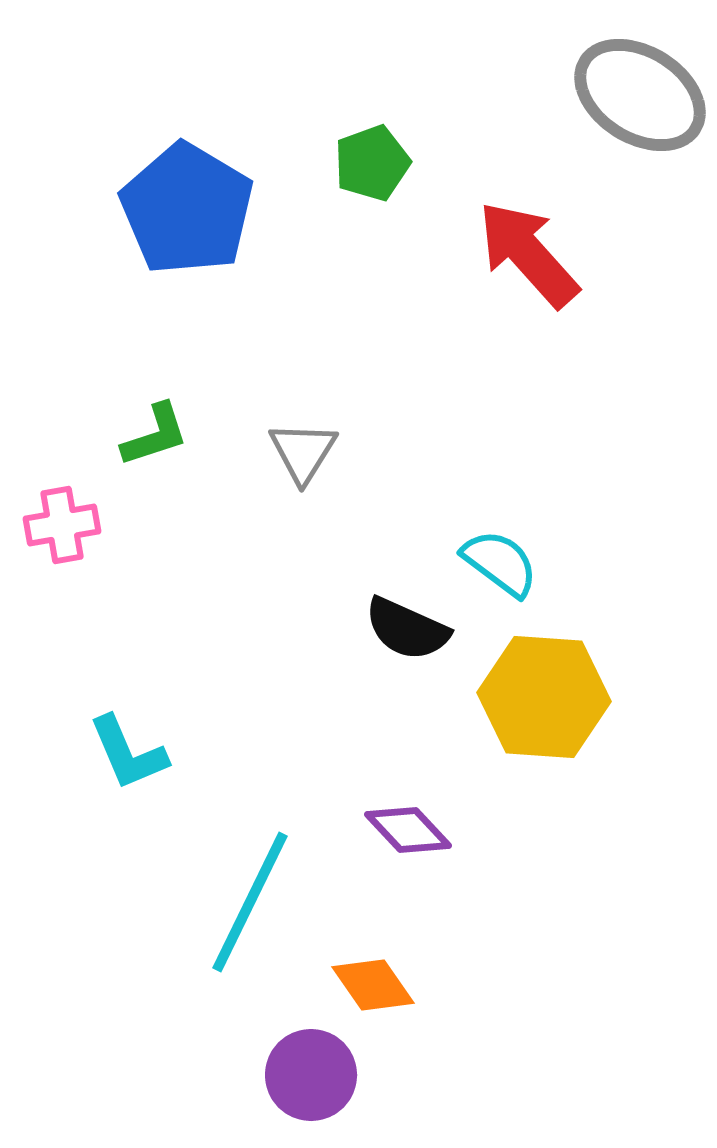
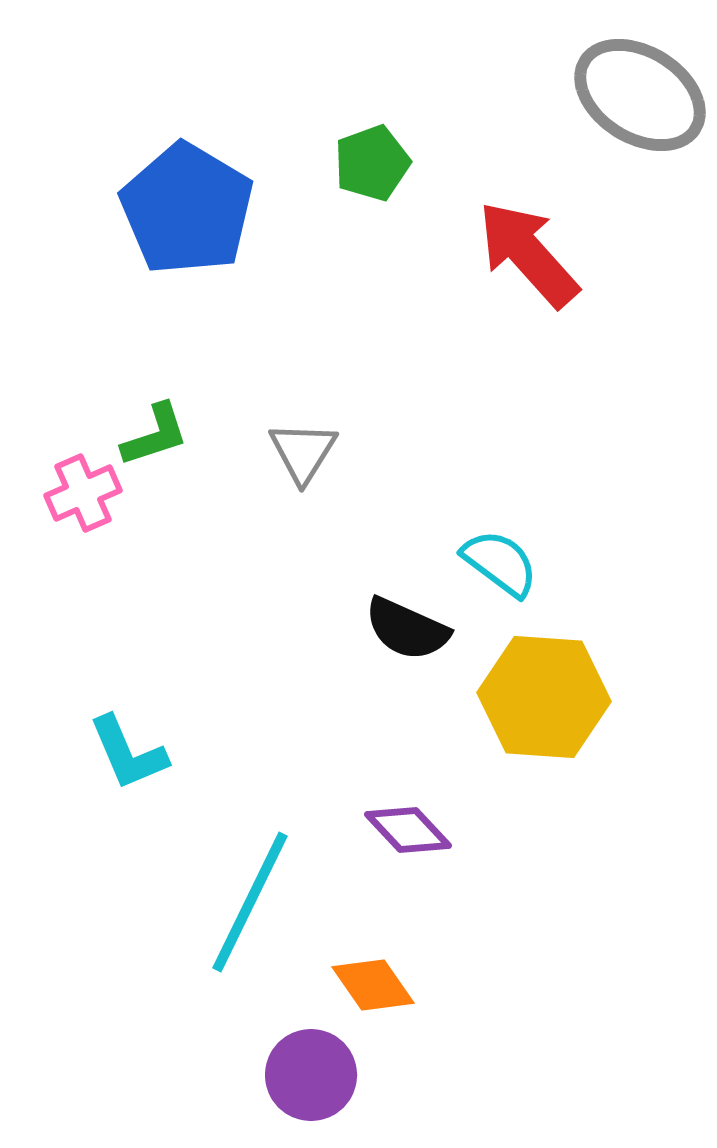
pink cross: moved 21 px right, 32 px up; rotated 14 degrees counterclockwise
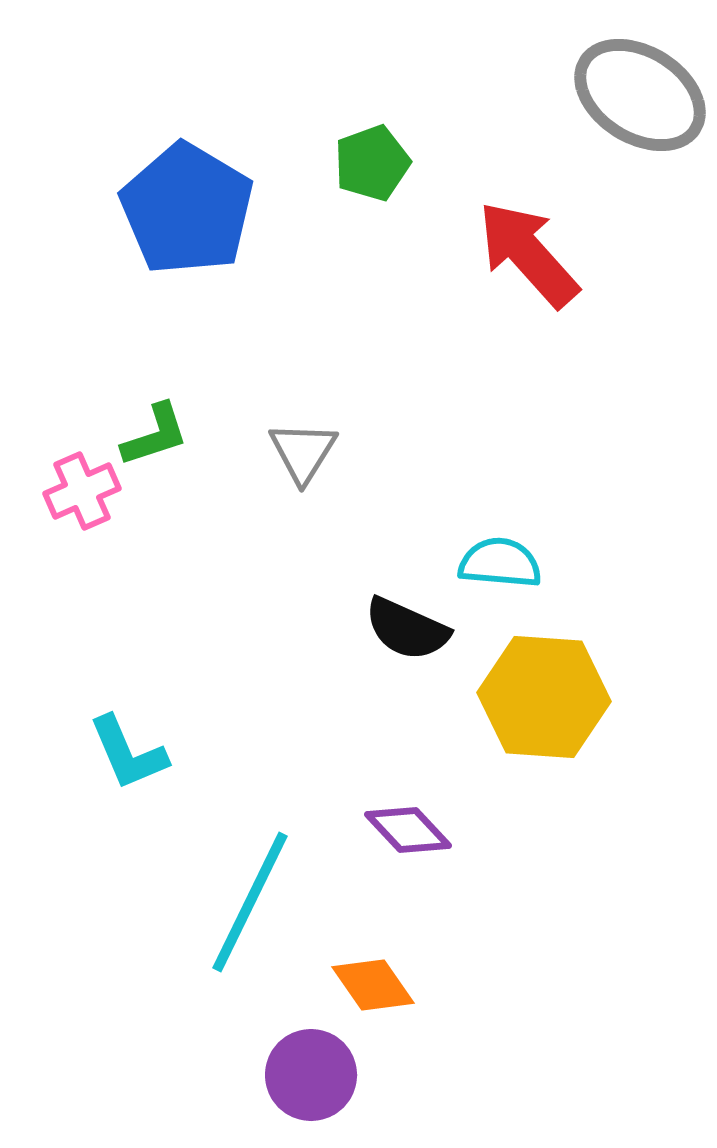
pink cross: moved 1 px left, 2 px up
cyan semicircle: rotated 32 degrees counterclockwise
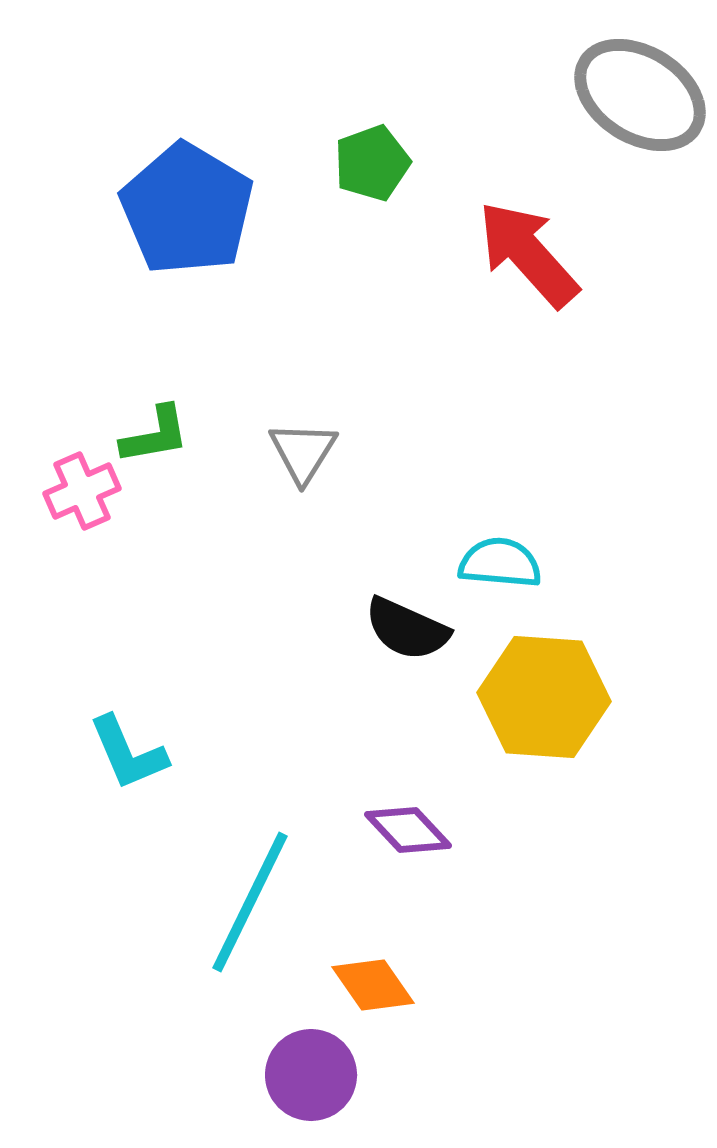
green L-shape: rotated 8 degrees clockwise
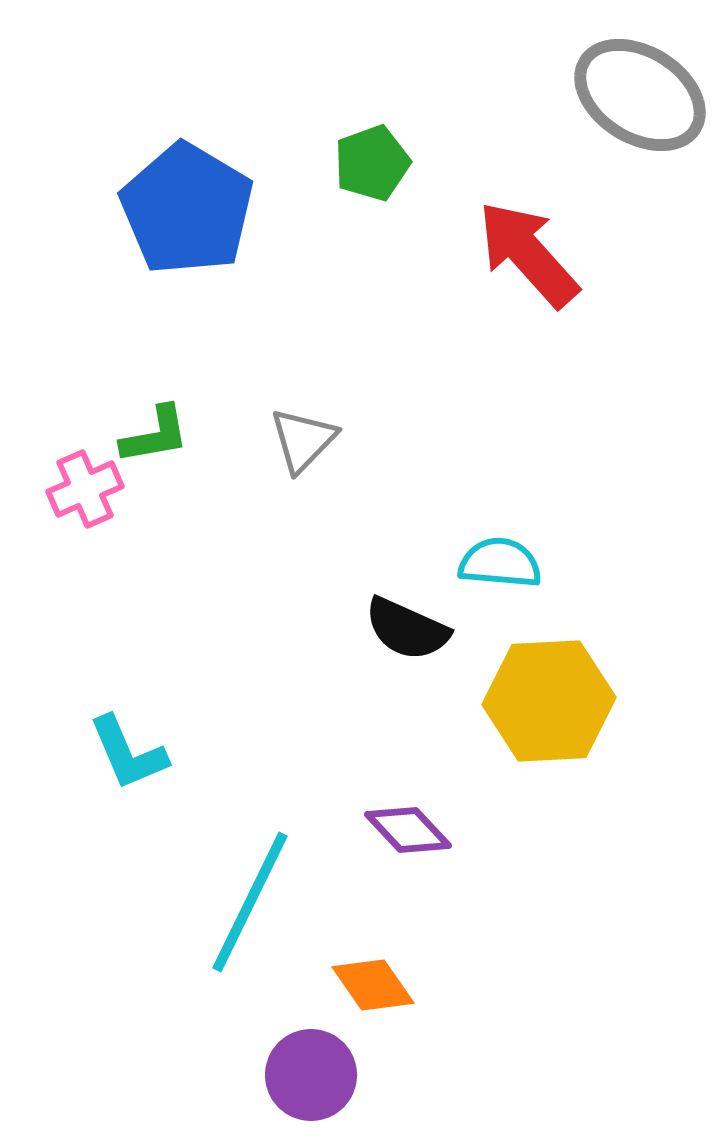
gray triangle: moved 12 px up; rotated 12 degrees clockwise
pink cross: moved 3 px right, 2 px up
yellow hexagon: moved 5 px right, 4 px down; rotated 7 degrees counterclockwise
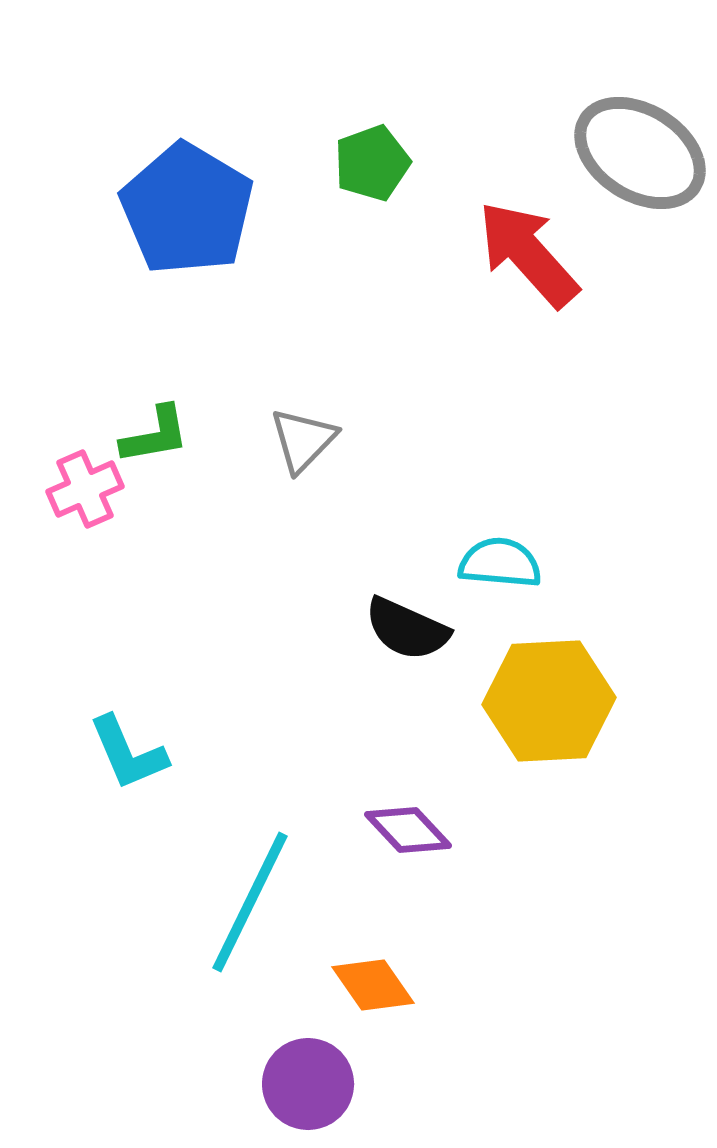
gray ellipse: moved 58 px down
purple circle: moved 3 px left, 9 px down
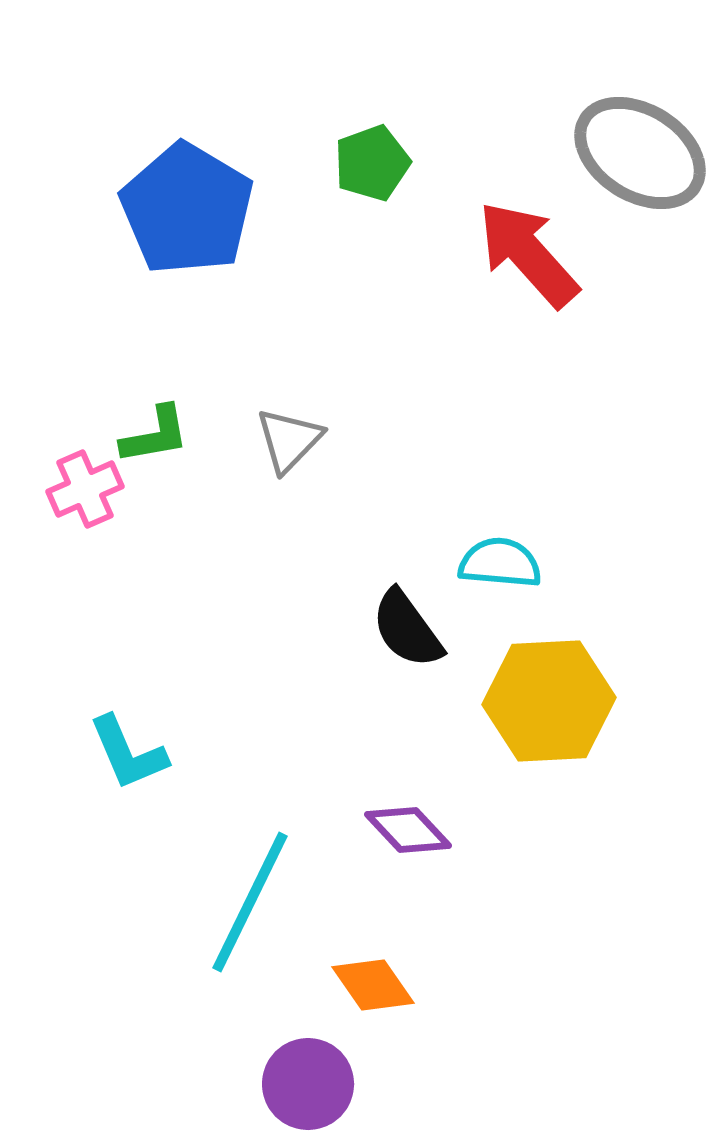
gray triangle: moved 14 px left
black semicircle: rotated 30 degrees clockwise
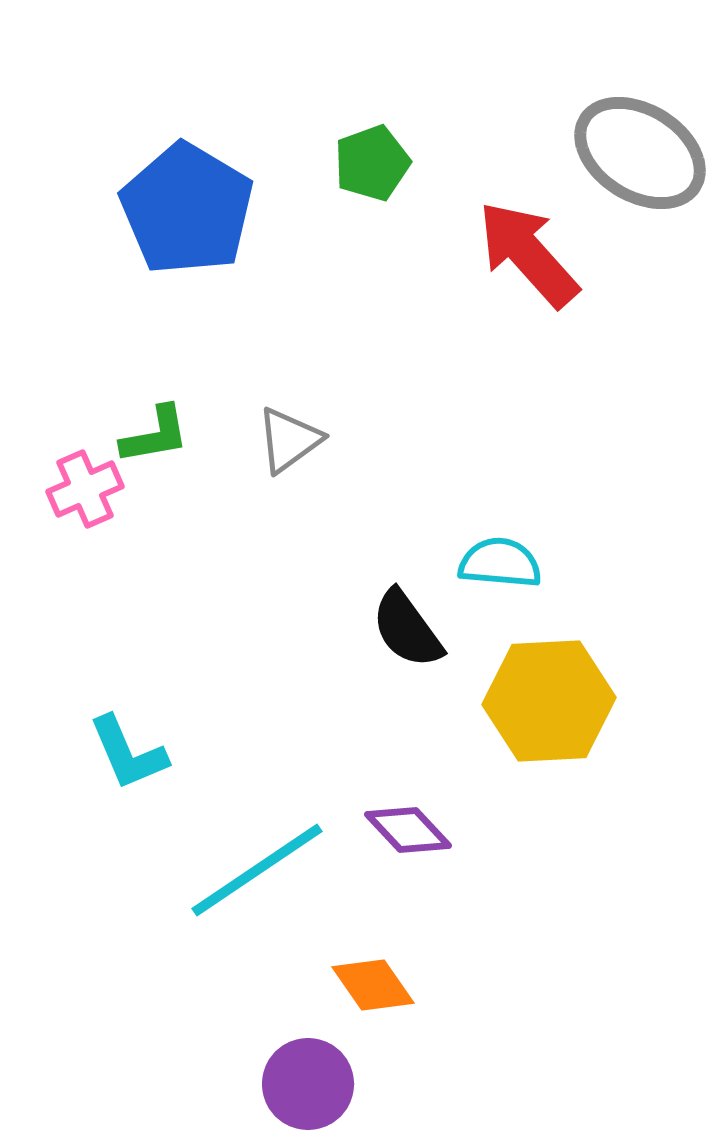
gray triangle: rotated 10 degrees clockwise
cyan line: moved 7 px right, 32 px up; rotated 30 degrees clockwise
